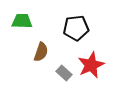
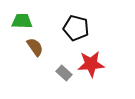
black pentagon: rotated 20 degrees clockwise
brown semicircle: moved 6 px left, 5 px up; rotated 54 degrees counterclockwise
red star: moved 1 px up; rotated 20 degrees clockwise
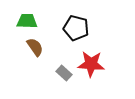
green trapezoid: moved 5 px right
red star: rotated 8 degrees clockwise
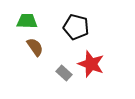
black pentagon: moved 1 px up
red star: rotated 16 degrees clockwise
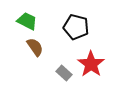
green trapezoid: rotated 25 degrees clockwise
red star: rotated 16 degrees clockwise
